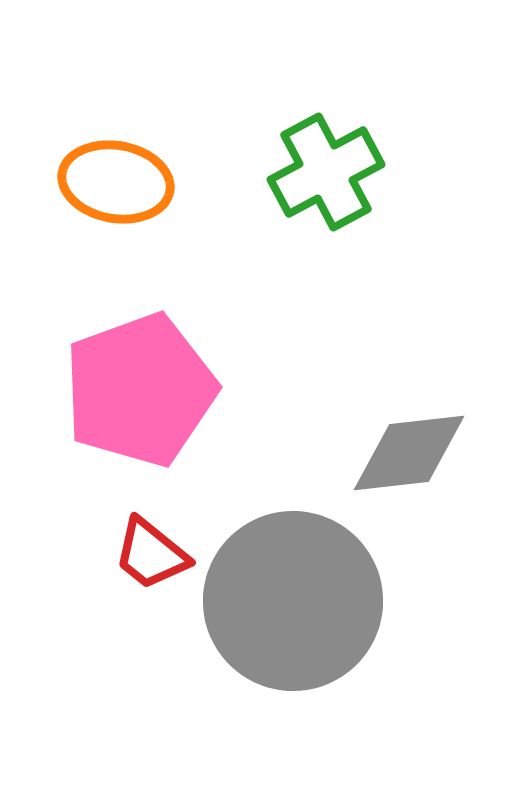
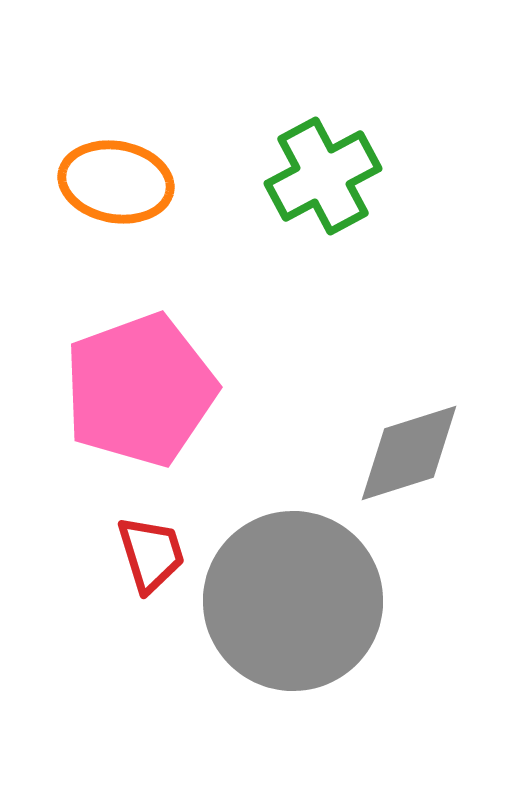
green cross: moved 3 px left, 4 px down
gray diamond: rotated 11 degrees counterclockwise
red trapezoid: rotated 146 degrees counterclockwise
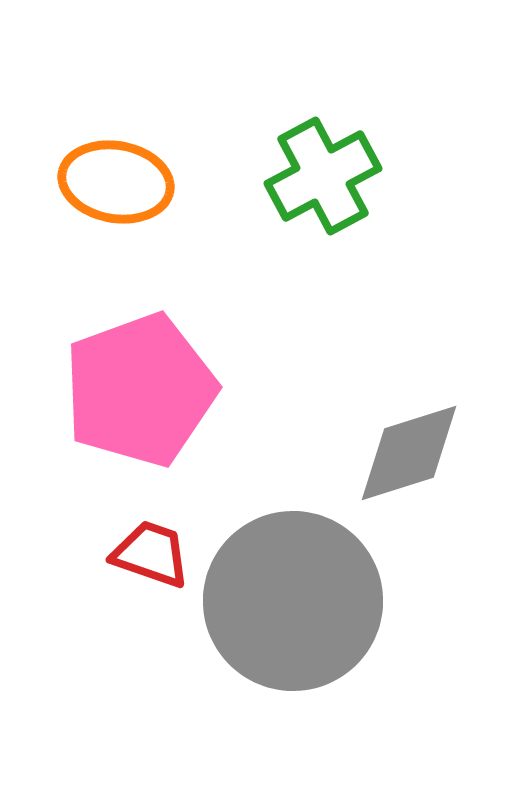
red trapezoid: rotated 54 degrees counterclockwise
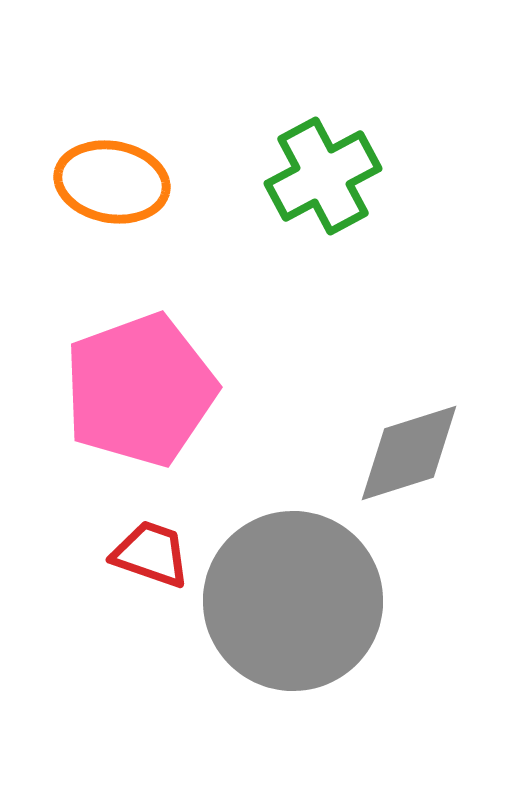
orange ellipse: moved 4 px left
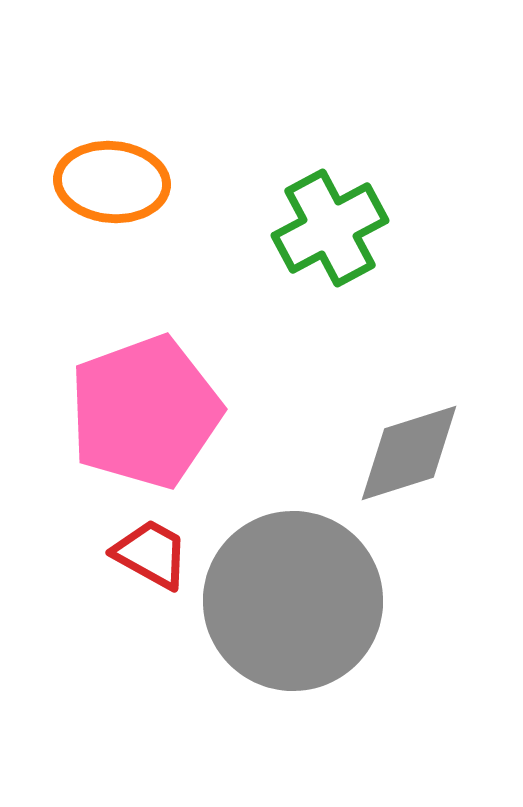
green cross: moved 7 px right, 52 px down
orange ellipse: rotated 5 degrees counterclockwise
pink pentagon: moved 5 px right, 22 px down
red trapezoid: rotated 10 degrees clockwise
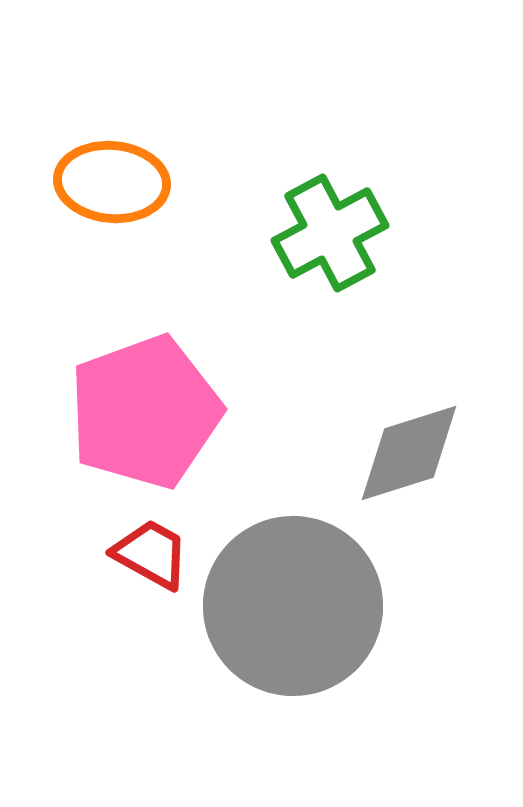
green cross: moved 5 px down
gray circle: moved 5 px down
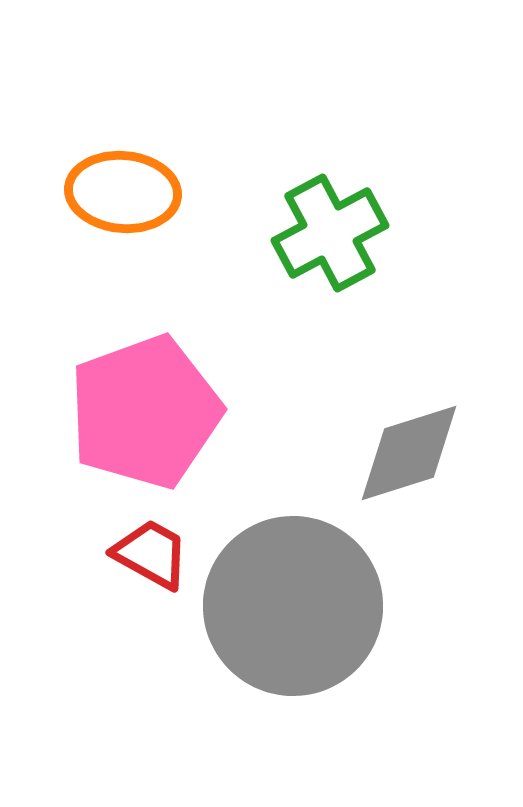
orange ellipse: moved 11 px right, 10 px down
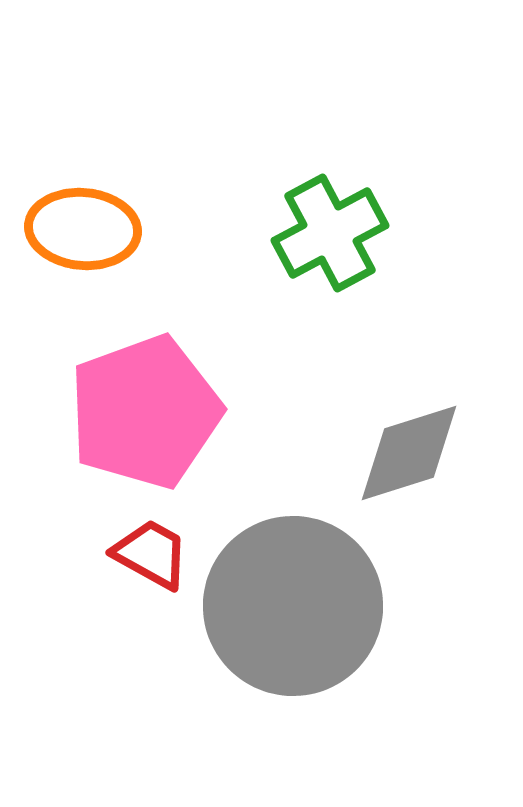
orange ellipse: moved 40 px left, 37 px down
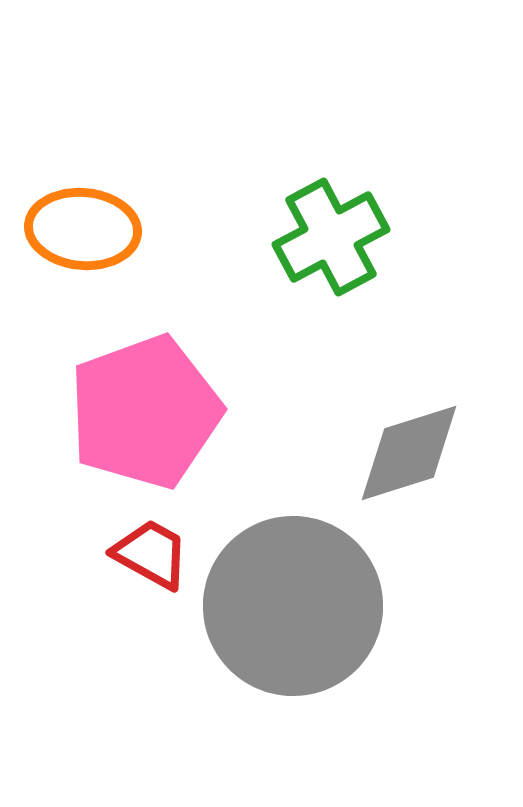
green cross: moved 1 px right, 4 px down
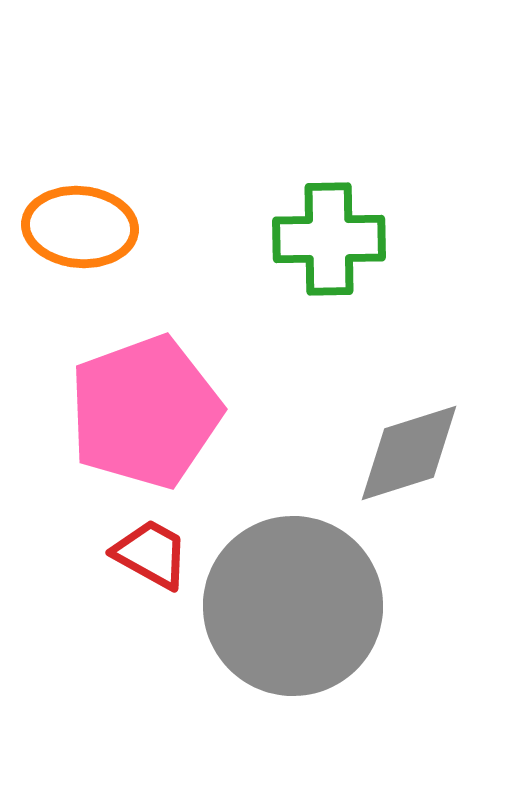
orange ellipse: moved 3 px left, 2 px up
green cross: moved 2 px left, 2 px down; rotated 27 degrees clockwise
